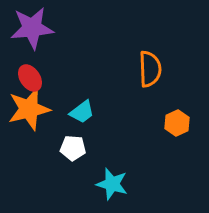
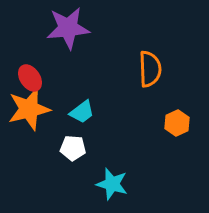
purple star: moved 36 px right
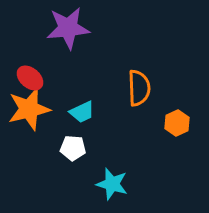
orange semicircle: moved 11 px left, 19 px down
red ellipse: rotated 16 degrees counterclockwise
cyan trapezoid: rotated 12 degrees clockwise
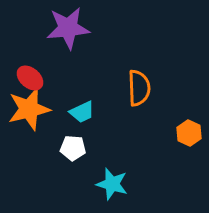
orange hexagon: moved 12 px right, 10 px down; rotated 10 degrees counterclockwise
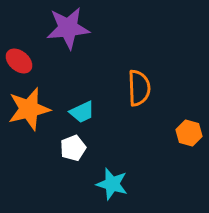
red ellipse: moved 11 px left, 17 px up
orange hexagon: rotated 10 degrees counterclockwise
white pentagon: rotated 25 degrees counterclockwise
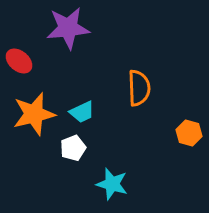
orange star: moved 5 px right, 5 px down
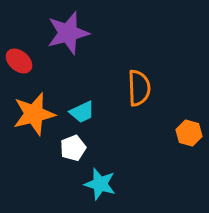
purple star: moved 5 px down; rotated 9 degrees counterclockwise
cyan star: moved 12 px left
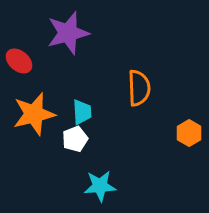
cyan trapezoid: rotated 68 degrees counterclockwise
orange hexagon: rotated 15 degrees clockwise
white pentagon: moved 2 px right, 9 px up
cyan star: moved 2 px down; rotated 20 degrees counterclockwise
